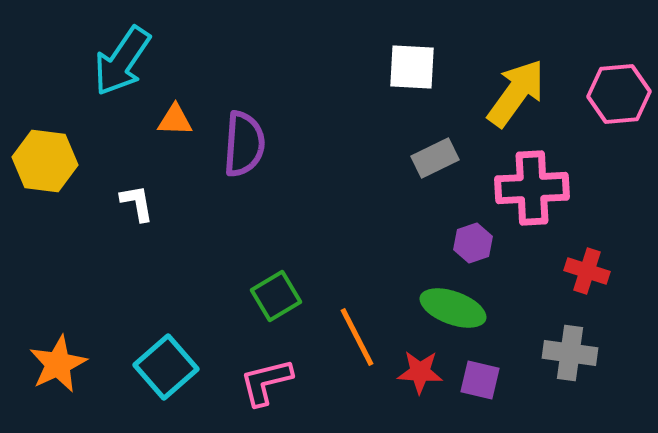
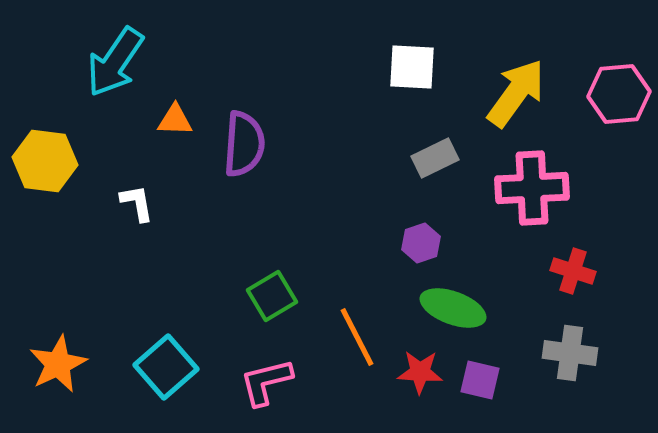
cyan arrow: moved 7 px left, 1 px down
purple hexagon: moved 52 px left
red cross: moved 14 px left
green square: moved 4 px left
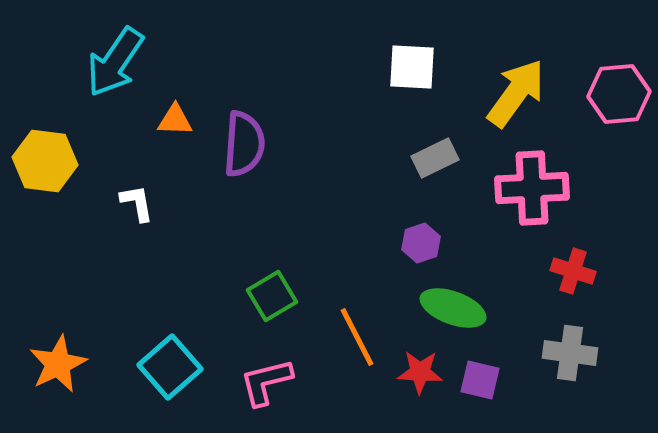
cyan square: moved 4 px right
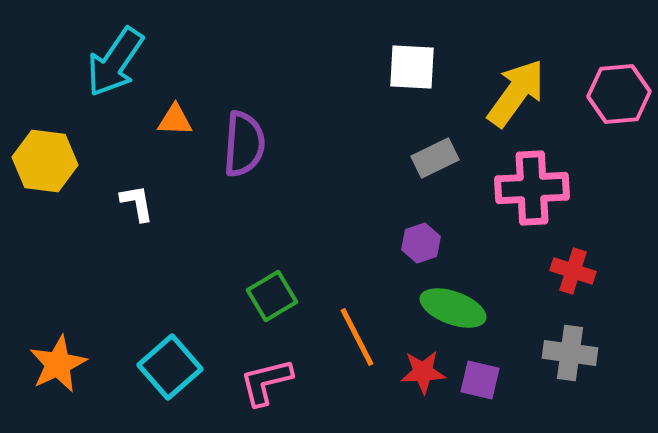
red star: moved 3 px right; rotated 6 degrees counterclockwise
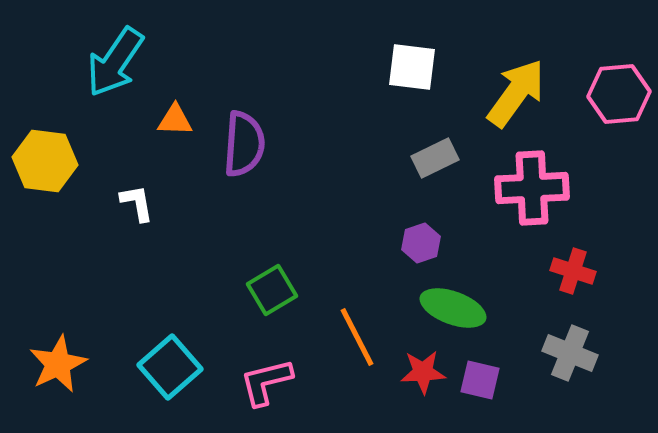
white square: rotated 4 degrees clockwise
green square: moved 6 px up
gray cross: rotated 14 degrees clockwise
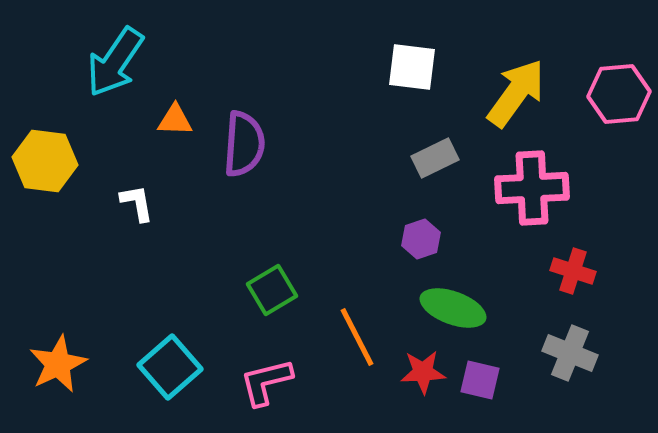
purple hexagon: moved 4 px up
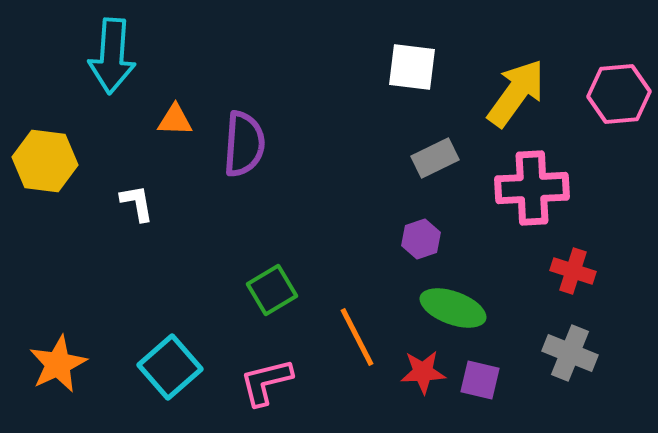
cyan arrow: moved 3 px left, 6 px up; rotated 30 degrees counterclockwise
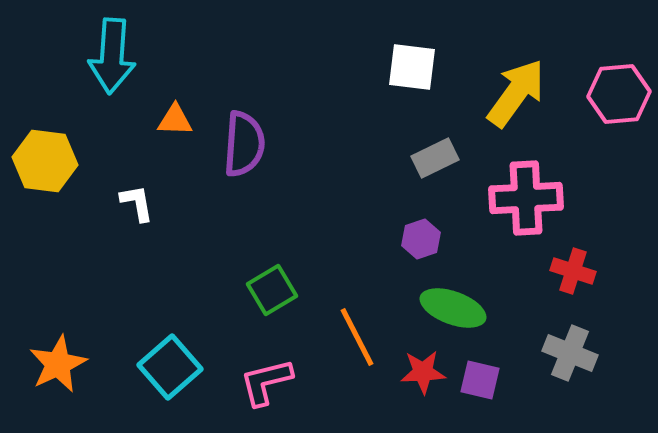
pink cross: moved 6 px left, 10 px down
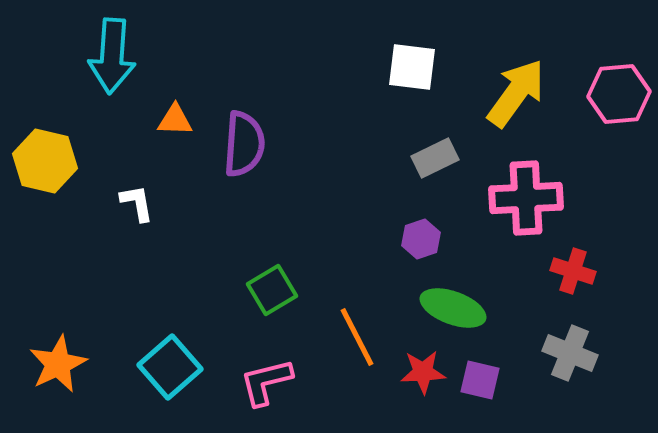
yellow hexagon: rotated 6 degrees clockwise
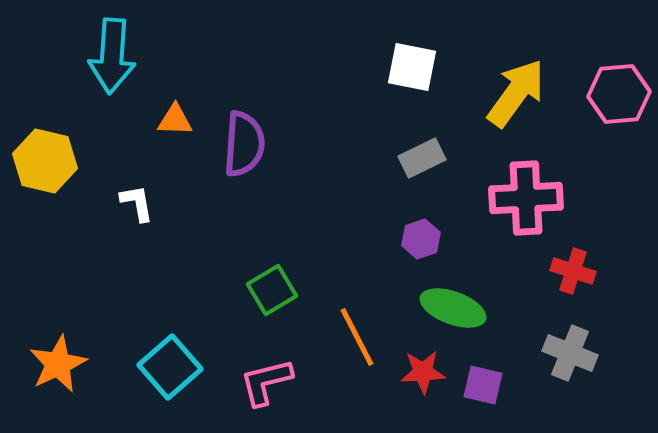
white square: rotated 4 degrees clockwise
gray rectangle: moved 13 px left
purple square: moved 3 px right, 5 px down
